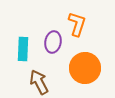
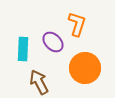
purple ellipse: rotated 55 degrees counterclockwise
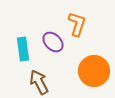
cyan rectangle: rotated 10 degrees counterclockwise
orange circle: moved 9 px right, 3 px down
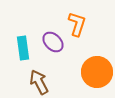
cyan rectangle: moved 1 px up
orange circle: moved 3 px right, 1 px down
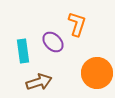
cyan rectangle: moved 3 px down
orange circle: moved 1 px down
brown arrow: rotated 100 degrees clockwise
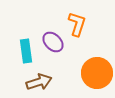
cyan rectangle: moved 3 px right
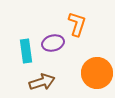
purple ellipse: moved 1 px down; rotated 60 degrees counterclockwise
brown arrow: moved 3 px right
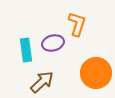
cyan rectangle: moved 1 px up
orange circle: moved 1 px left
brown arrow: rotated 25 degrees counterclockwise
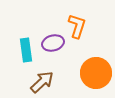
orange L-shape: moved 2 px down
